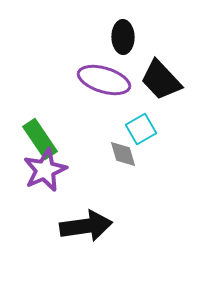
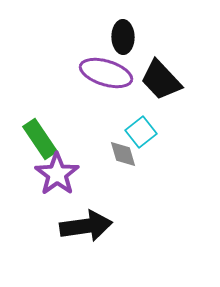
purple ellipse: moved 2 px right, 7 px up
cyan square: moved 3 px down; rotated 8 degrees counterclockwise
purple star: moved 12 px right, 4 px down; rotated 12 degrees counterclockwise
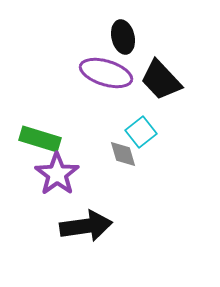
black ellipse: rotated 12 degrees counterclockwise
green rectangle: rotated 39 degrees counterclockwise
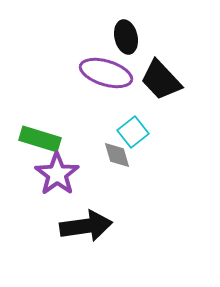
black ellipse: moved 3 px right
cyan square: moved 8 px left
gray diamond: moved 6 px left, 1 px down
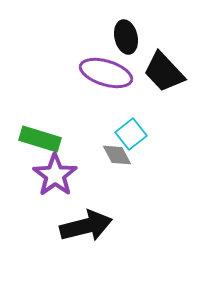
black trapezoid: moved 3 px right, 8 px up
cyan square: moved 2 px left, 2 px down
gray diamond: rotated 12 degrees counterclockwise
purple star: moved 2 px left, 1 px down
black arrow: rotated 6 degrees counterclockwise
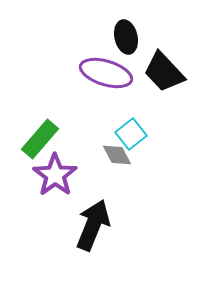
green rectangle: rotated 66 degrees counterclockwise
black arrow: moved 7 px right, 1 px up; rotated 54 degrees counterclockwise
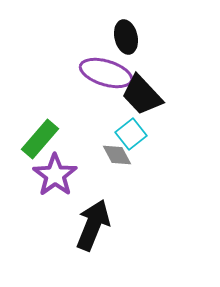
black trapezoid: moved 22 px left, 23 px down
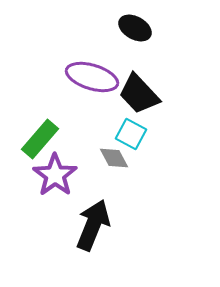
black ellipse: moved 9 px right, 9 px up; rotated 48 degrees counterclockwise
purple ellipse: moved 14 px left, 4 px down
black trapezoid: moved 3 px left, 1 px up
cyan square: rotated 24 degrees counterclockwise
gray diamond: moved 3 px left, 3 px down
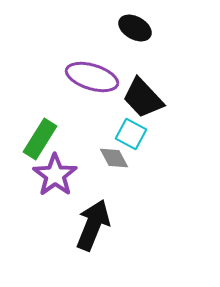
black trapezoid: moved 4 px right, 4 px down
green rectangle: rotated 9 degrees counterclockwise
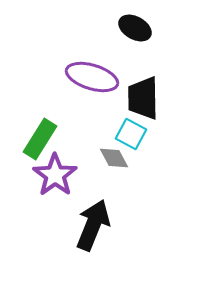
black trapezoid: rotated 42 degrees clockwise
